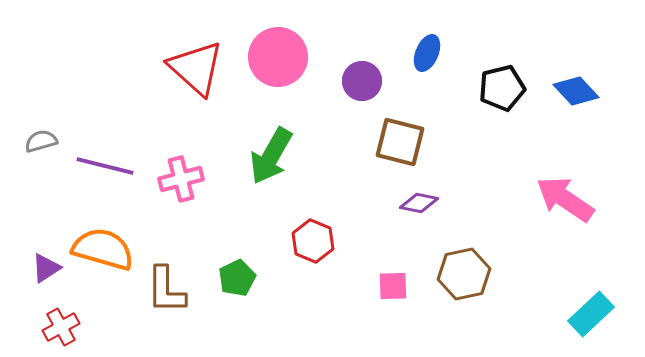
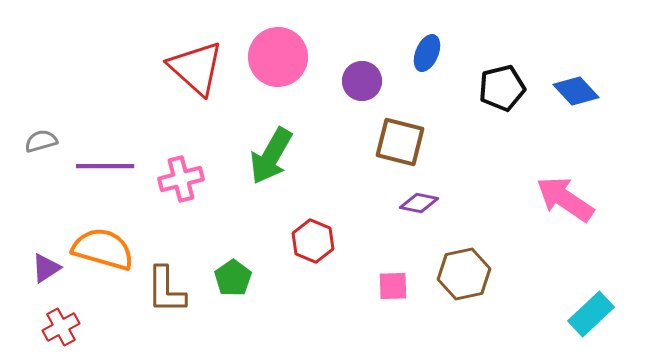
purple line: rotated 14 degrees counterclockwise
green pentagon: moved 4 px left; rotated 9 degrees counterclockwise
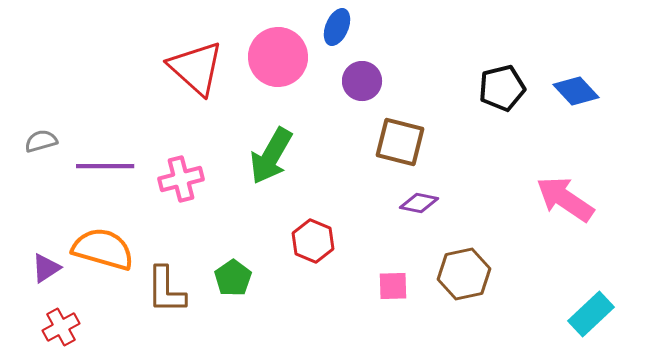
blue ellipse: moved 90 px left, 26 px up
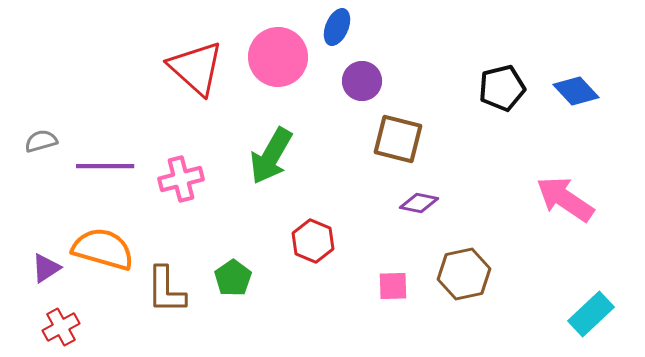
brown square: moved 2 px left, 3 px up
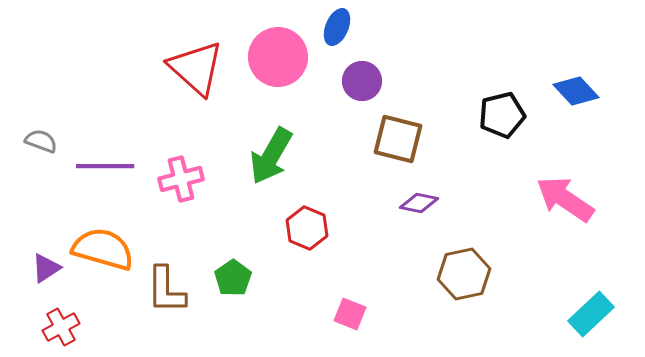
black pentagon: moved 27 px down
gray semicircle: rotated 36 degrees clockwise
red hexagon: moved 6 px left, 13 px up
pink square: moved 43 px left, 28 px down; rotated 24 degrees clockwise
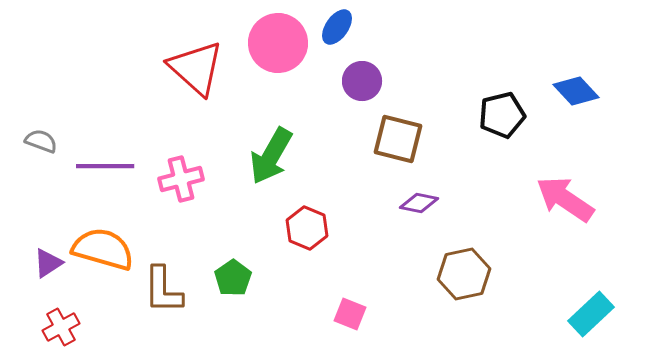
blue ellipse: rotated 12 degrees clockwise
pink circle: moved 14 px up
purple triangle: moved 2 px right, 5 px up
brown L-shape: moved 3 px left
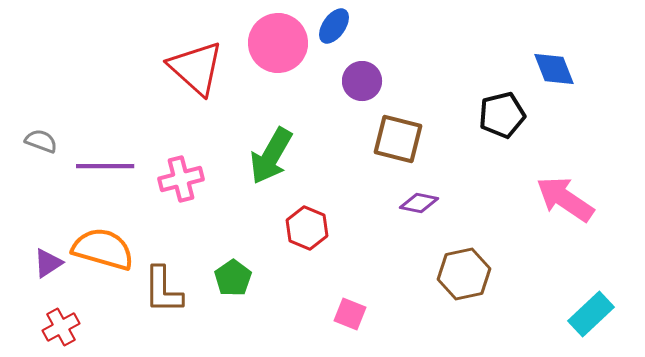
blue ellipse: moved 3 px left, 1 px up
blue diamond: moved 22 px left, 22 px up; rotated 21 degrees clockwise
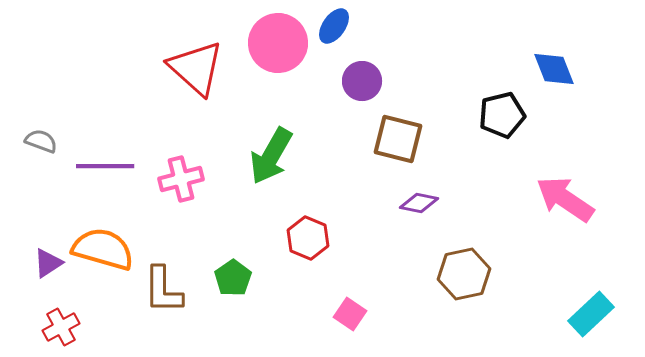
red hexagon: moved 1 px right, 10 px down
pink square: rotated 12 degrees clockwise
